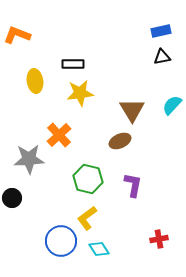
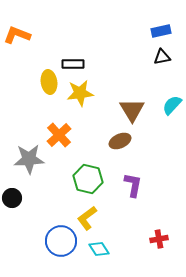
yellow ellipse: moved 14 px right, 1 px down
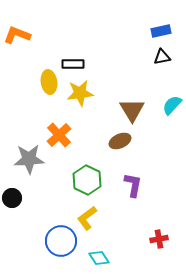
green hexagon: moved 1 px left, 1 px down; rotated 12 degrees clockwise
cyan diamond: moved 9 px down
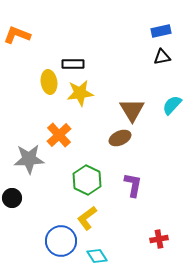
brown ellipse: moved 3 px up
cyan diamond: moved 2 px left, 2 px up
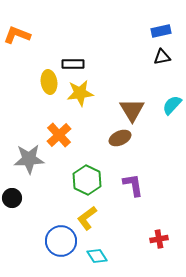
purple L-shape: rotated 20 degrees counterclockwise
